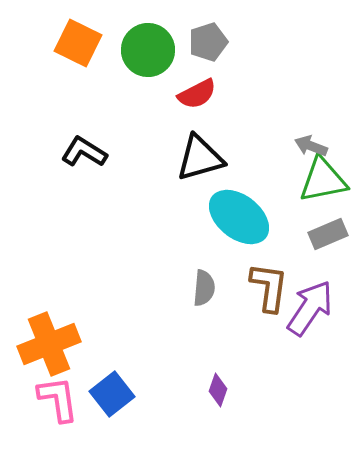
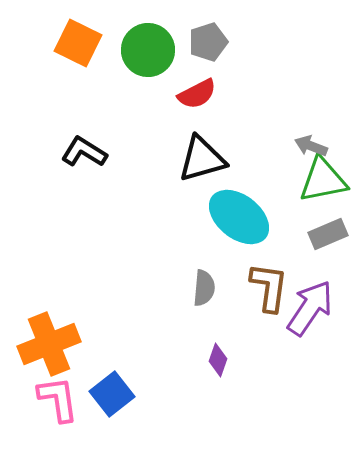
black triangle: moved 2 px right, 1 px down
purple diamond: moved 30 px up
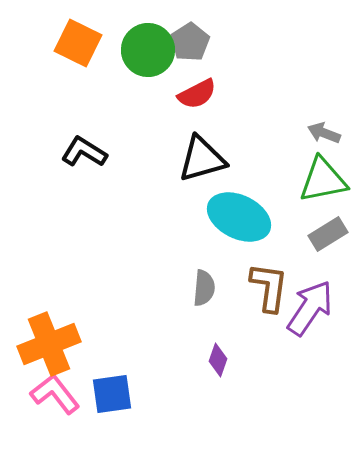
gray pentagon: moved 18 px left; rotated 15 degrees counterclockwise
gray arrow: moved 13 px right, 13 px up
cyan ellipse: rotated 12 degrees counterclockwise
gray rectangle: rotated 9 degrees counterclockwise
blue square: rotated 30 degrees clockwise
pink L-shape: moved 3 px left, 5 px up; rotated 30 degrees counterclockwise
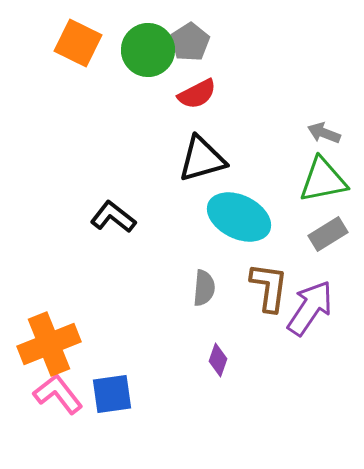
black L-shape: moved 29 px right, 65 px down; rotated 6 degrees clockwise
pink L-shape: moved 3 px right
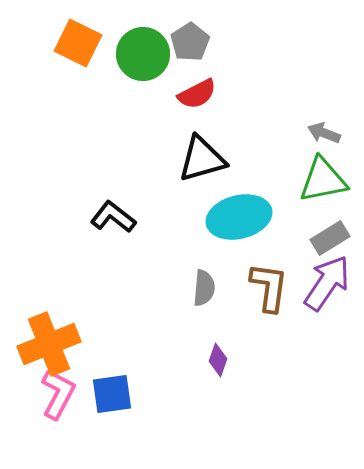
green circle: moved 5 px left, 4 px down
cyan ellipse: rotated 40 degrees counterclockwise
gray rectangle: moved 2 px right, 4 px down
purple arrow: moved 17 px right, 25 px up
pink L-shape: rotated 66 degrees clockwise
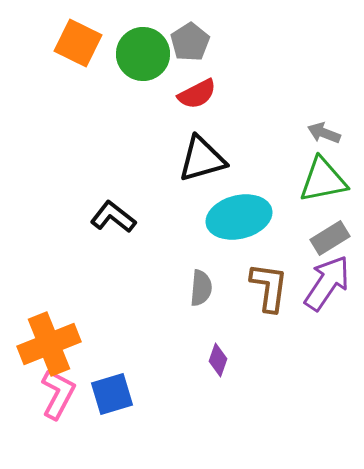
gray semicircle: moved 3 px left
blue square: rotated 9 degrees counterclockwise
